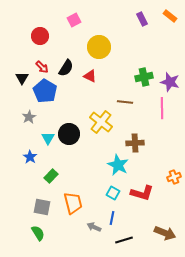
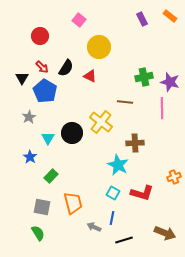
pink square: moved 5 px right; rotated 24 degrees counterclockwise
black circle: moved 3 px right, 1 px up
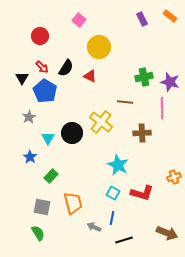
brown cross: moved 7 px right, 10 px up
brown arrow: moved 2 px right
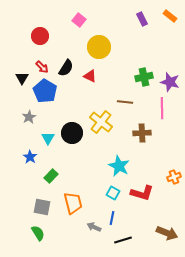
cyan star: moved 1 px right, 1 px down
black line: moved 1 px left
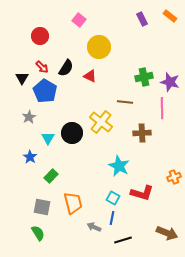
cyan square: moved 5 px down
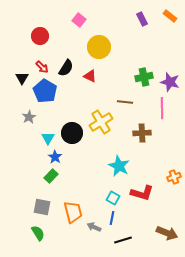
yellow cross: rotated 20 degrees clockwise
blue star: moved 25 px right
orange trapezoid: moved 9 px down
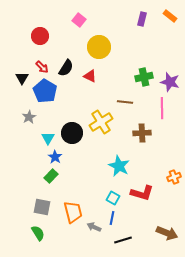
purple rectangle: rotated 40 degrees clockwise
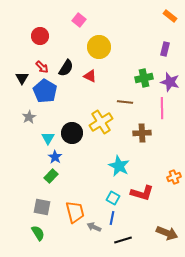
purple rectangle: moved 23 px right, 30 px down
green cross: moved 1 px down
orange trapezoid: moved 2 px right
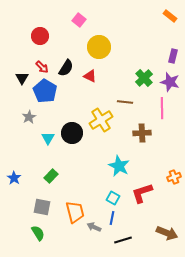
purple rectangle: moved 8 px right, 7 px down
green cross: rotated 30 degrees counterclockwise
yellow cross: moved 2 px up
blue star: moved 41 px left, 21 px down
red L-shape: rotated 145 degrees clockwise
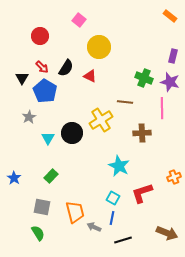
green cross: rotated 24 degrees counterclockwise
